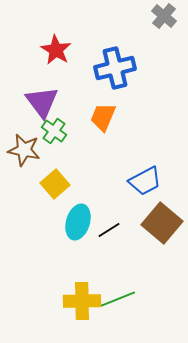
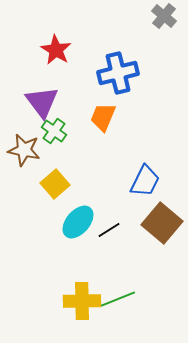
blue cross: moved 3 px right, 5 px down
blue trapezoid: rotated 36 degrees counterclockwise
cyan ellipse: rotated 24 degrees clockwise
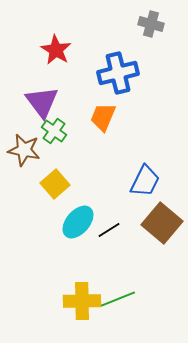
gray cross: moved 13 px left, 8 px down; rotated 25 degrees counterclockwise
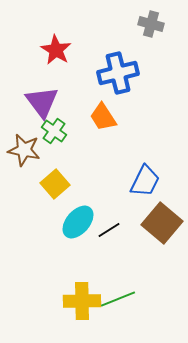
orange trapezoid: rotated 56 degrees counterclockwise
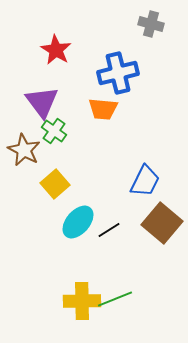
orange trapezoid: moved 8 px up; rotated 52 degrees counterclockwise
brown star: rotated 16 degrees clockwise
green line: moved 3 px left
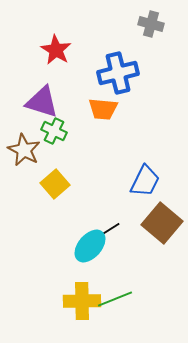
purple triangle: rotated 36 degrees counterclockwise
green cross: rotated 10 degrees counterclockwise
cyan ellipse: moved 12 px right, 24 px down
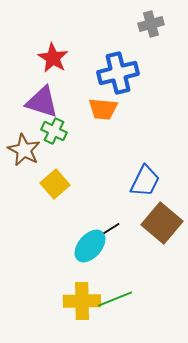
gray cross: rotated 30 degrees counterclockwise
red star: moved 3 px left, 8 px down
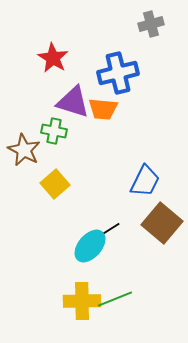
purple triangle: moved 31 px right
green cross: rotated 15 degrees counterclockwise
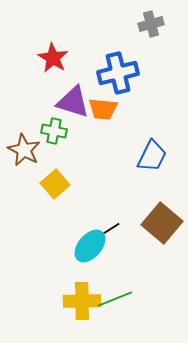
blue trapezoid: moved 7 px right, 25 px up
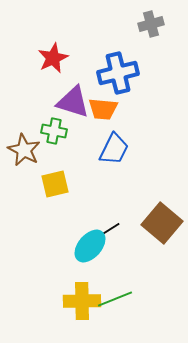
red star: rotated 16 degrees clockwise
blue trapezoid: moved 38 px left, 7 px up
yellow square: rotated 28 degrees clockwise
